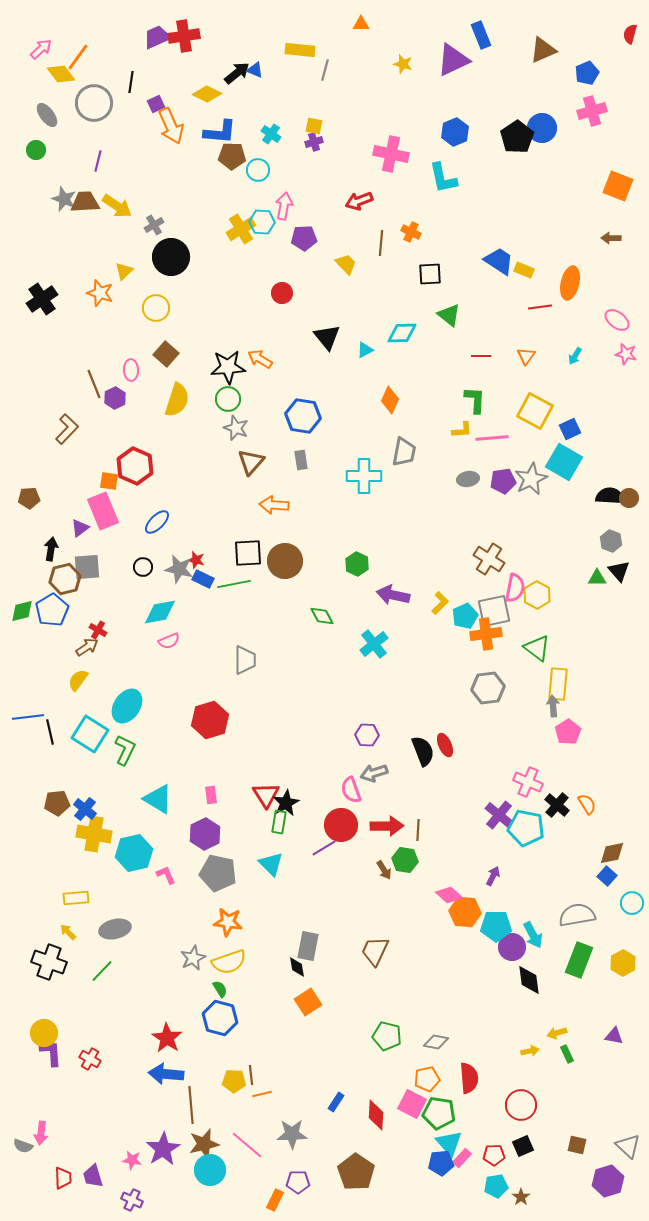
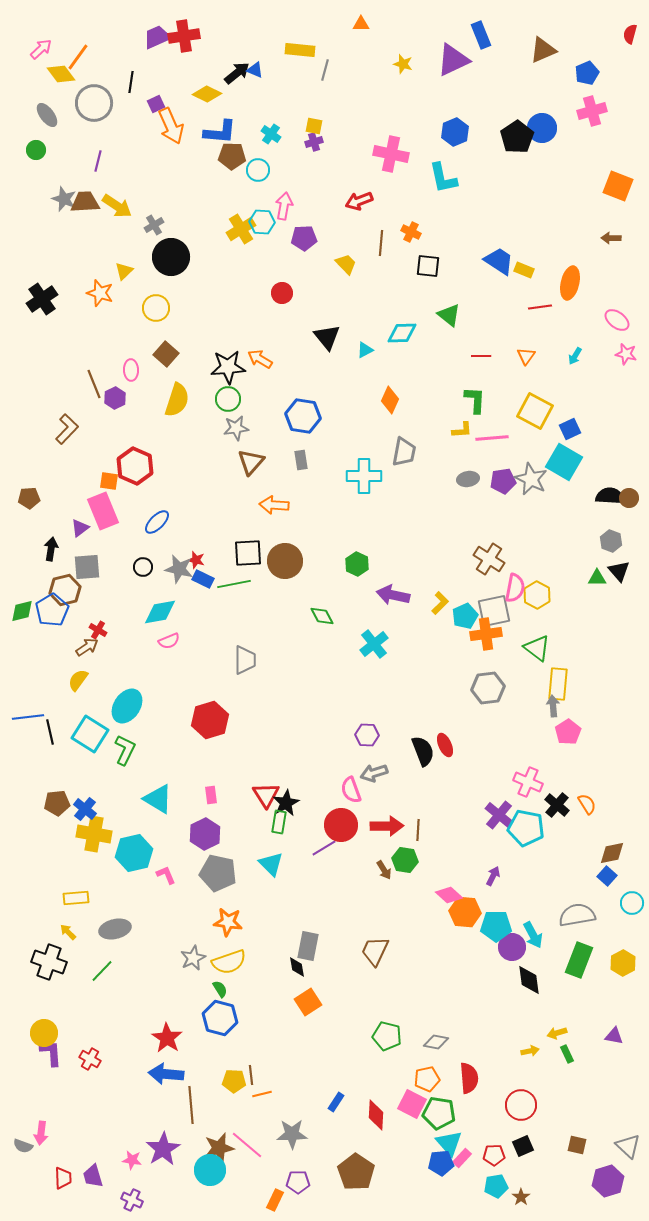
black square at (430, 274): moved 2 px left, 8 px up; rotated 10 degrees clockwise
gray star at (236, 428): rotated 30 degrees counterclockwise
gray star at (531, 479): rotated 20 degrees counterclockwise
brown hexagon at (65, 579): moved 11 px down
brown star at (204, 1144): moved 15 px right, 4 px down
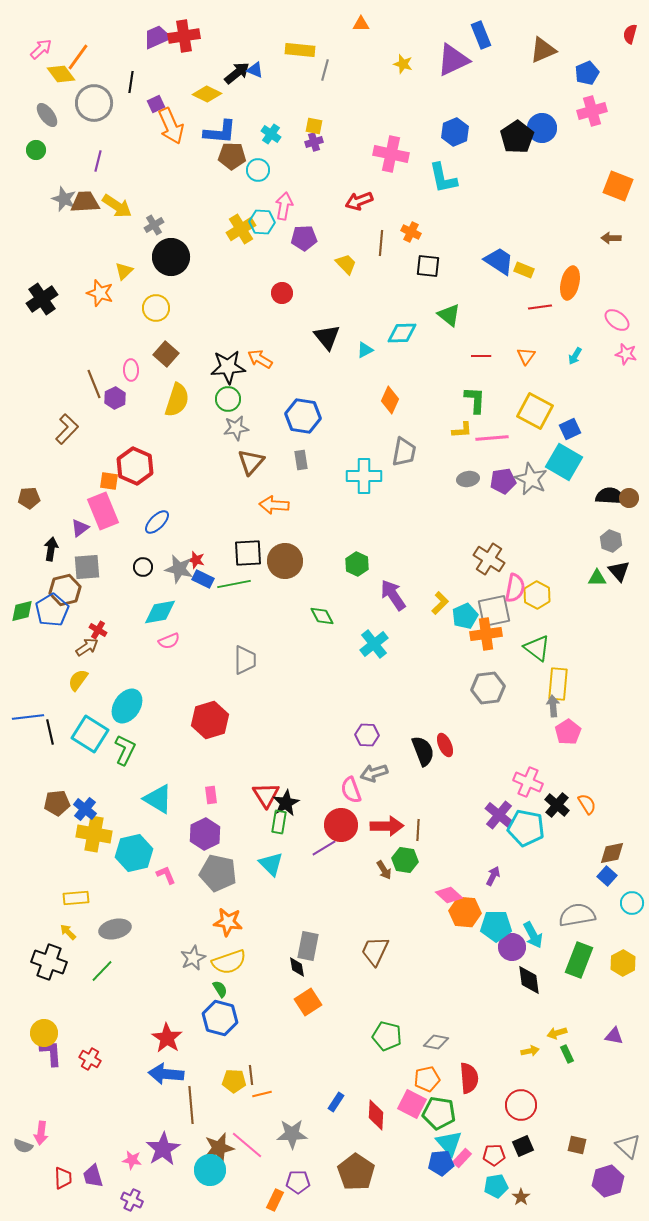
purple arrow at (393, 595): rotated 44 degrees clockwise
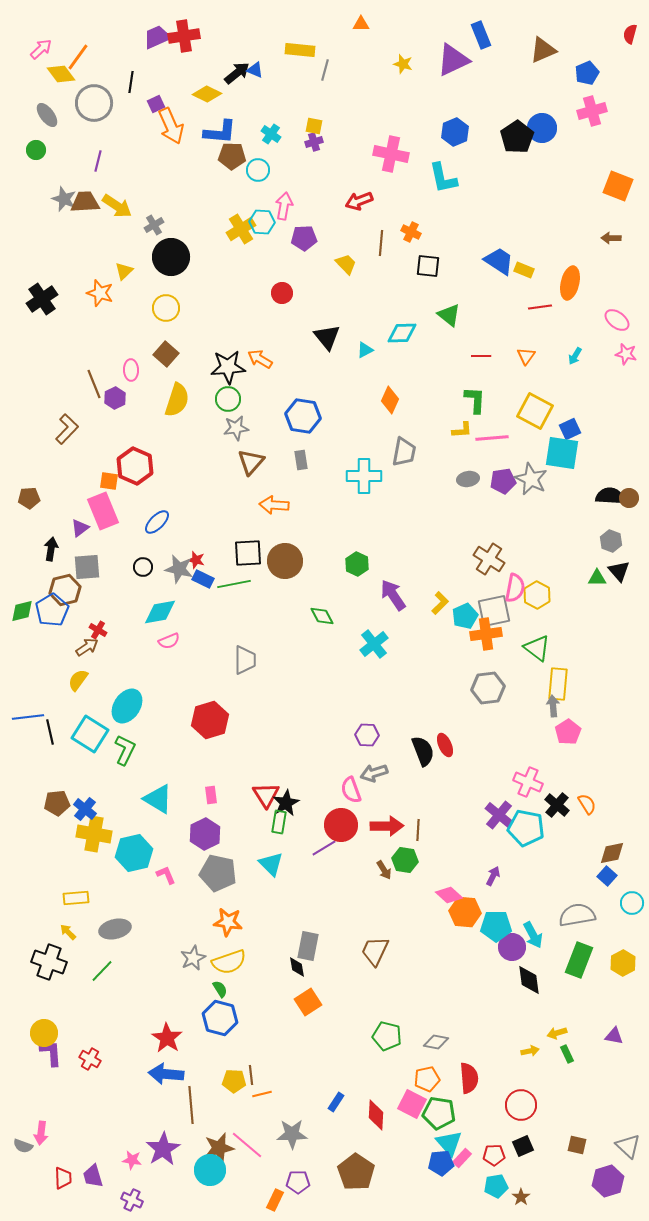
yellow circle at (156, 308): moved 10 px right
cyan square at (564, 462): moved 2 px left, 9 px up; rotated 21 degrees counterclockwise
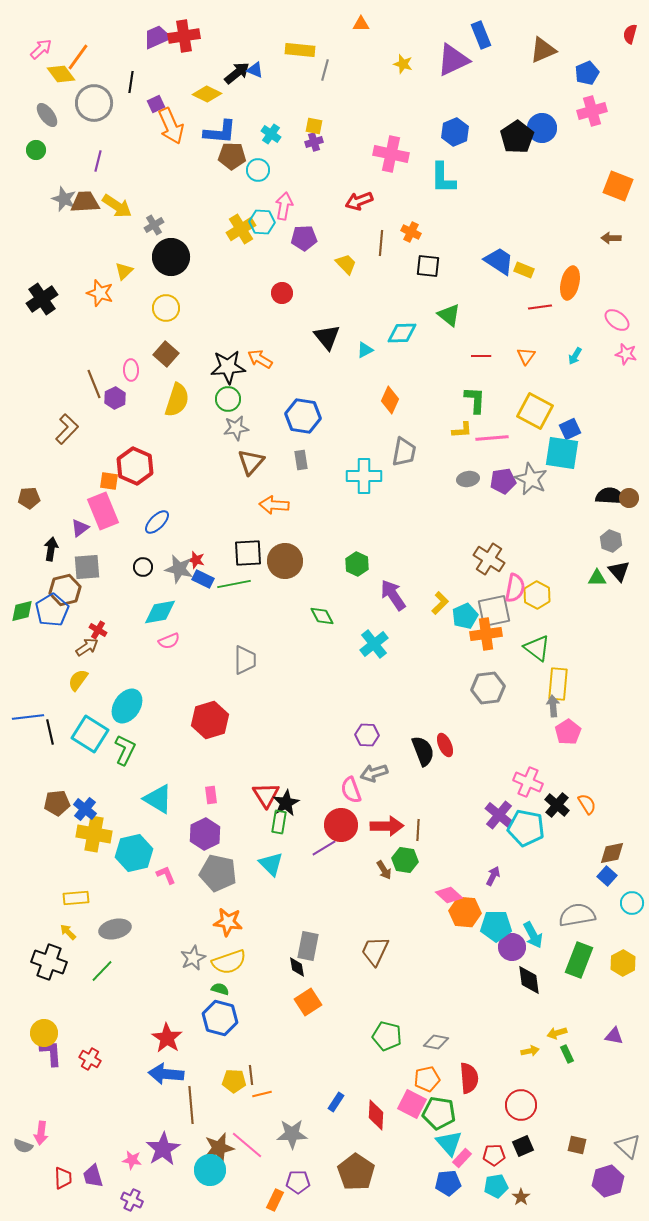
cyan L-shape at (443, 178): rotated 12 degrees clockwise
green semicircle at (220, 989): rotated 42 degrees counterclockwise
blue pentagon at (441, 1163): moved 7 px right, 20 px down
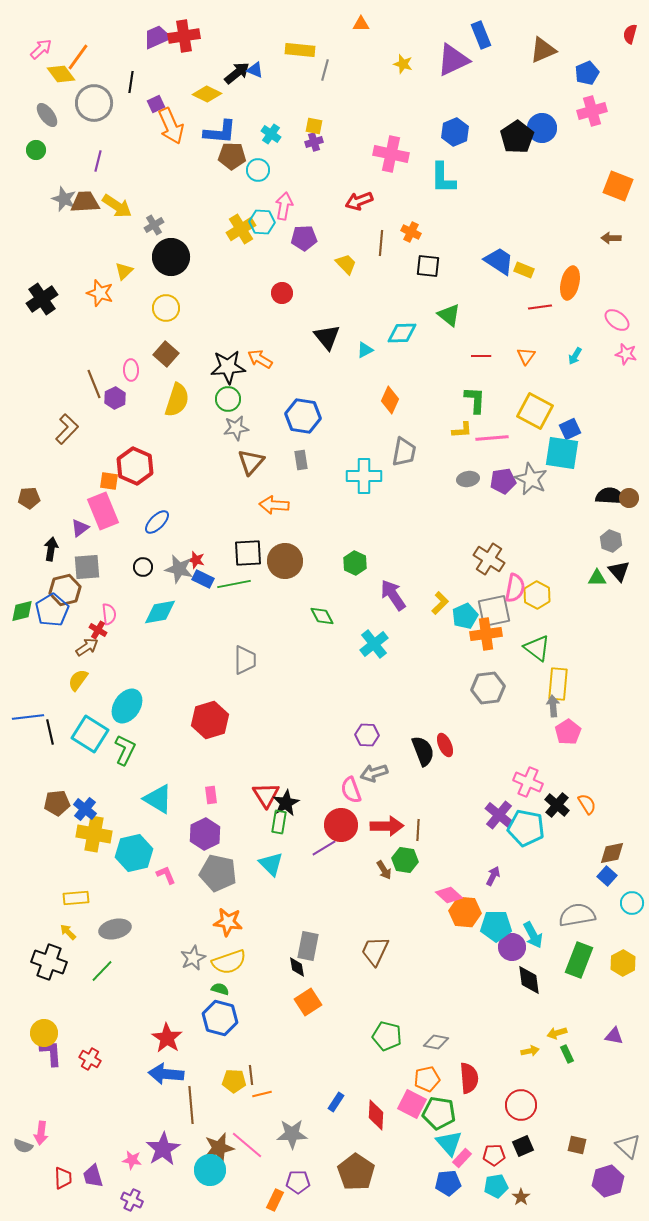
green hexagon at (357, 564): moved 2 px left, 1 px up
pink semicircle at (169, 641): moved 60 px left, 27 px up; rotated 75 degrees counterclockwise
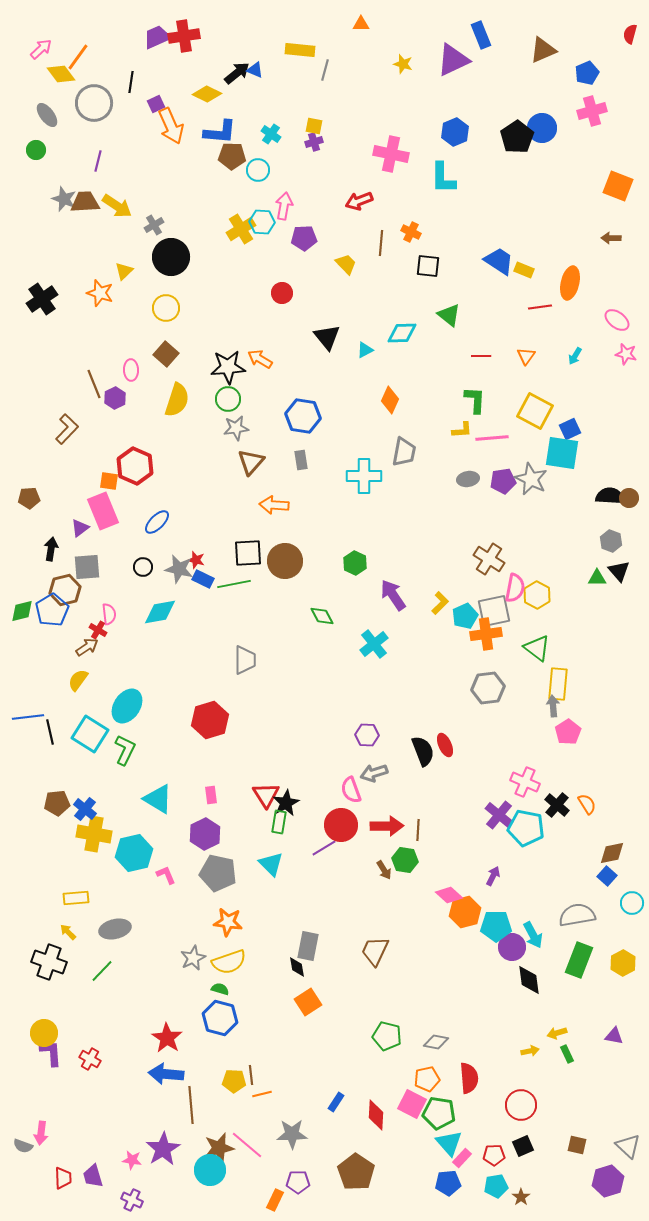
pink cross at (528, 782): moved 3 px left
orange hexagon at (465, 912): rotated 20 degrees counterclockwise
